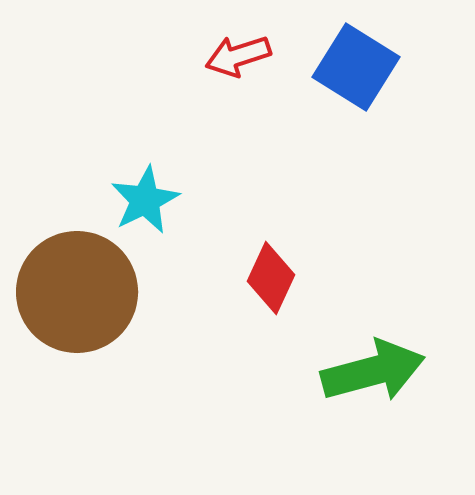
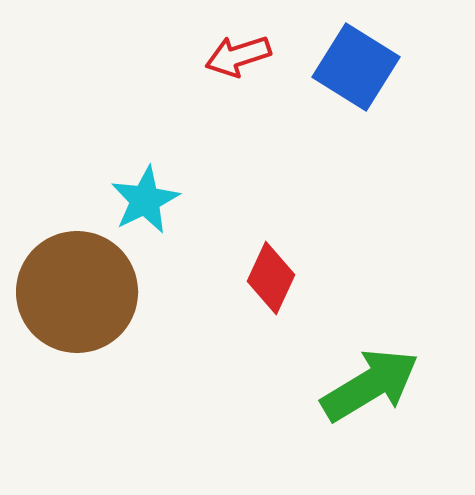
green arrow: moved 3 px left, 14 px down; rotated 16 degrees counterclockwise
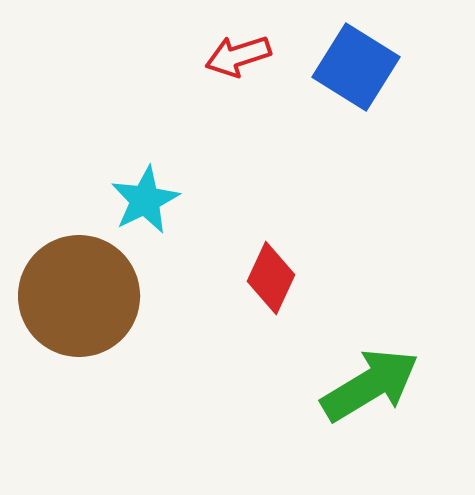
brown circle: moved 2 px right, 4 px down
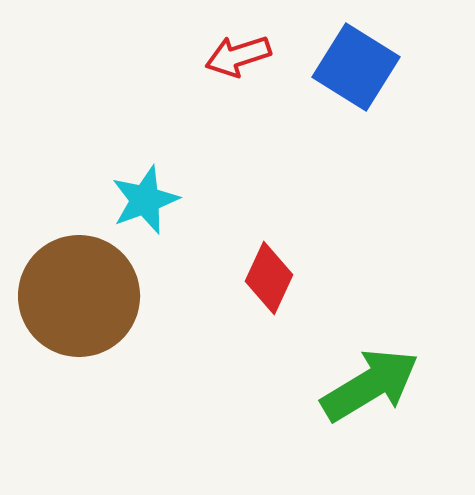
cyan star: rotated 6 degrees clockwise
red diamond: moved 2 px left
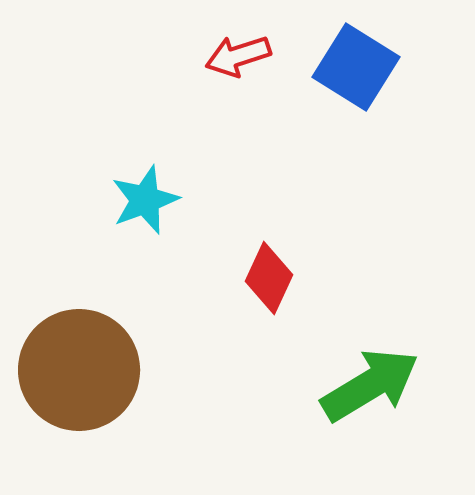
brown circle: moved 74 px down
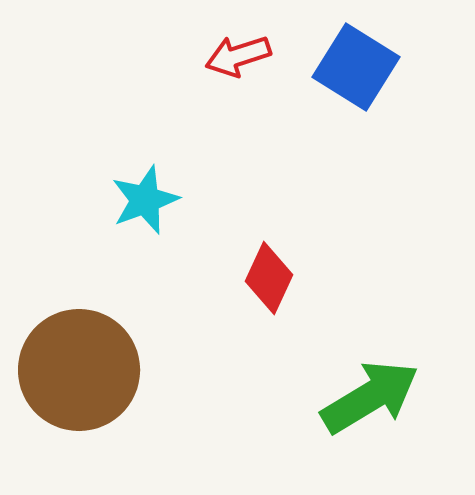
green arrow: moved 12 px down
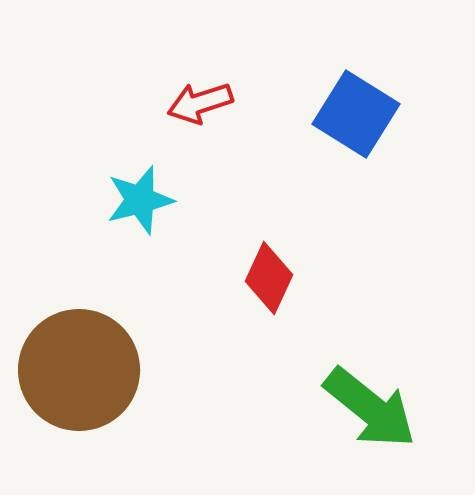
red arrow: moved 38 px left, 47 px down
blue square: moved 47 px down
cyan star: moved 5 px left; rotated 6 degrees clockwise
green arrow: moved 11 px down; rotated 70 degrees clockwise
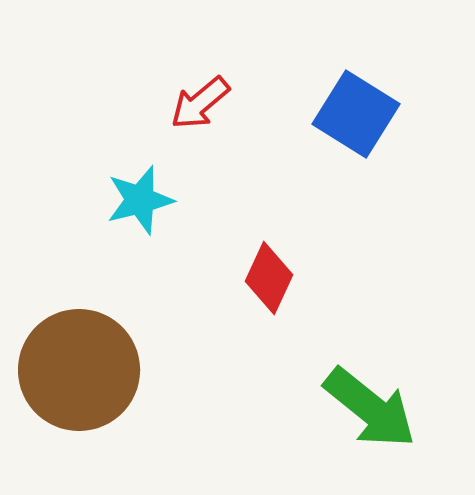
red arrow: rotated 22 degrees counterclockwise
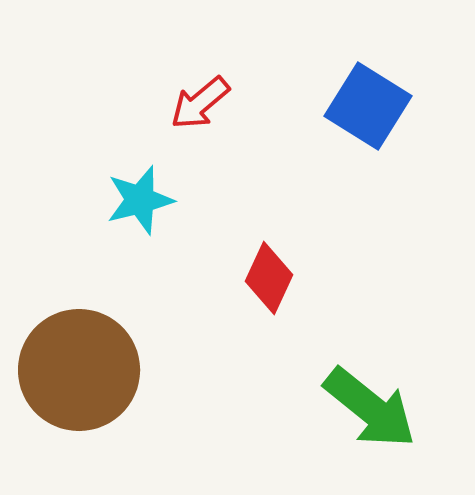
blue square: moved 12 px right, 8 px up
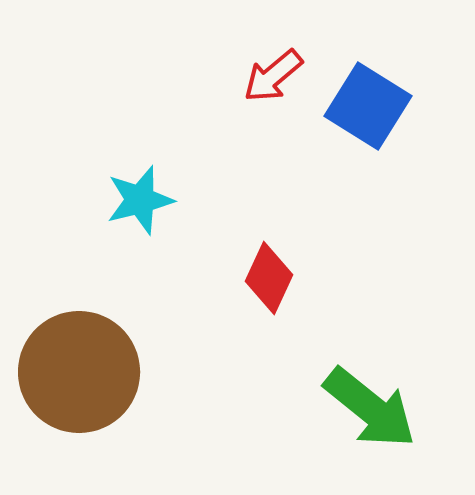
red arrow: moved 73 px right, 27 px up
brown circle: moved 2 px down
